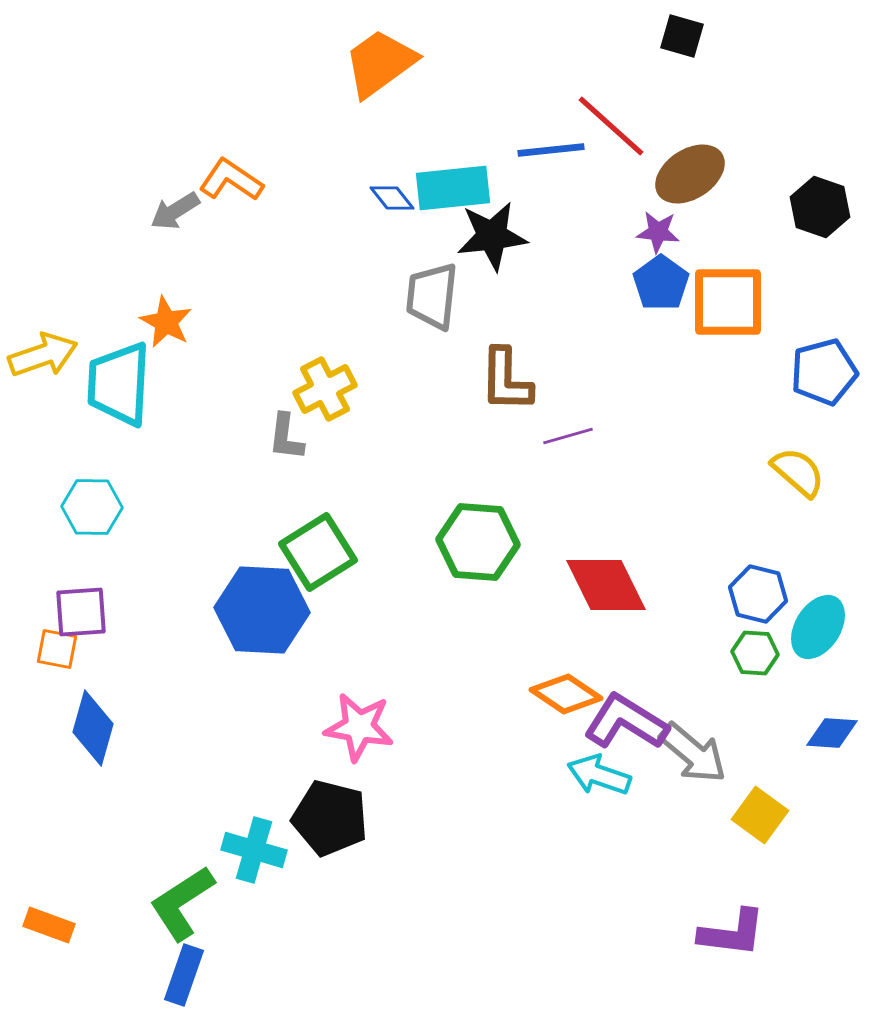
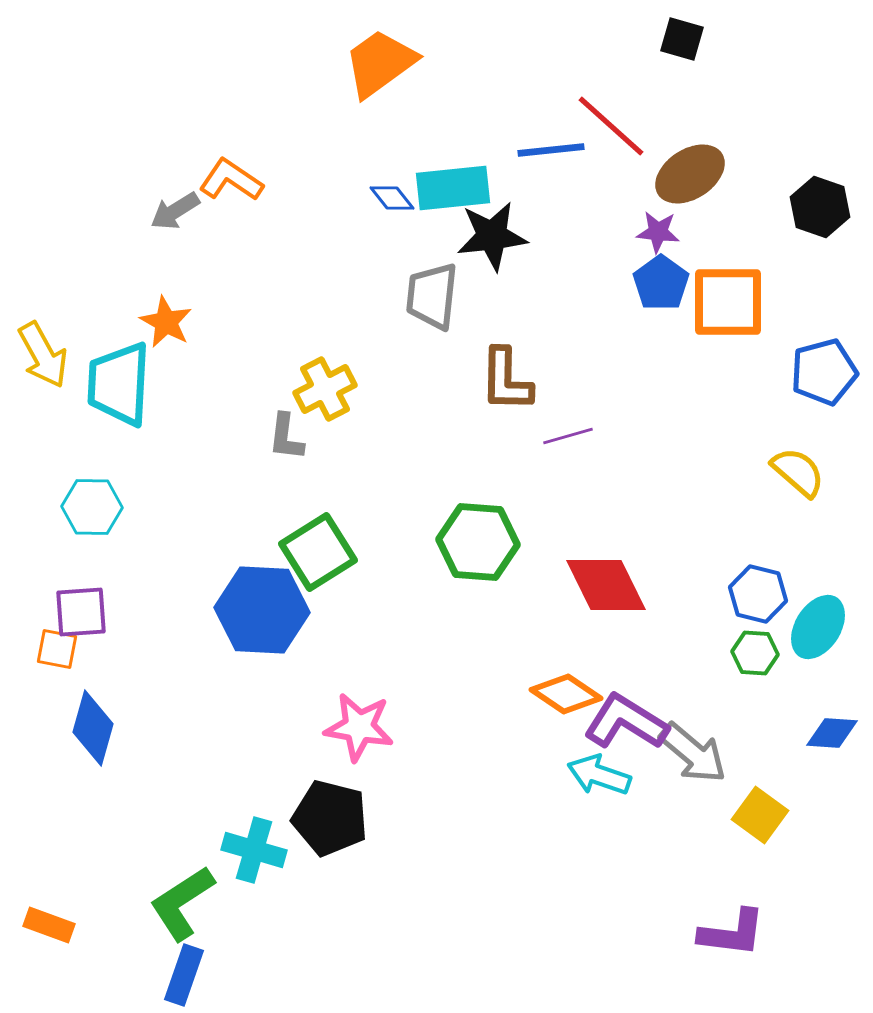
black square at (682, 36): moved 3 px down
yellow arrow at (43, 355): rotated 80 degrees clockwise
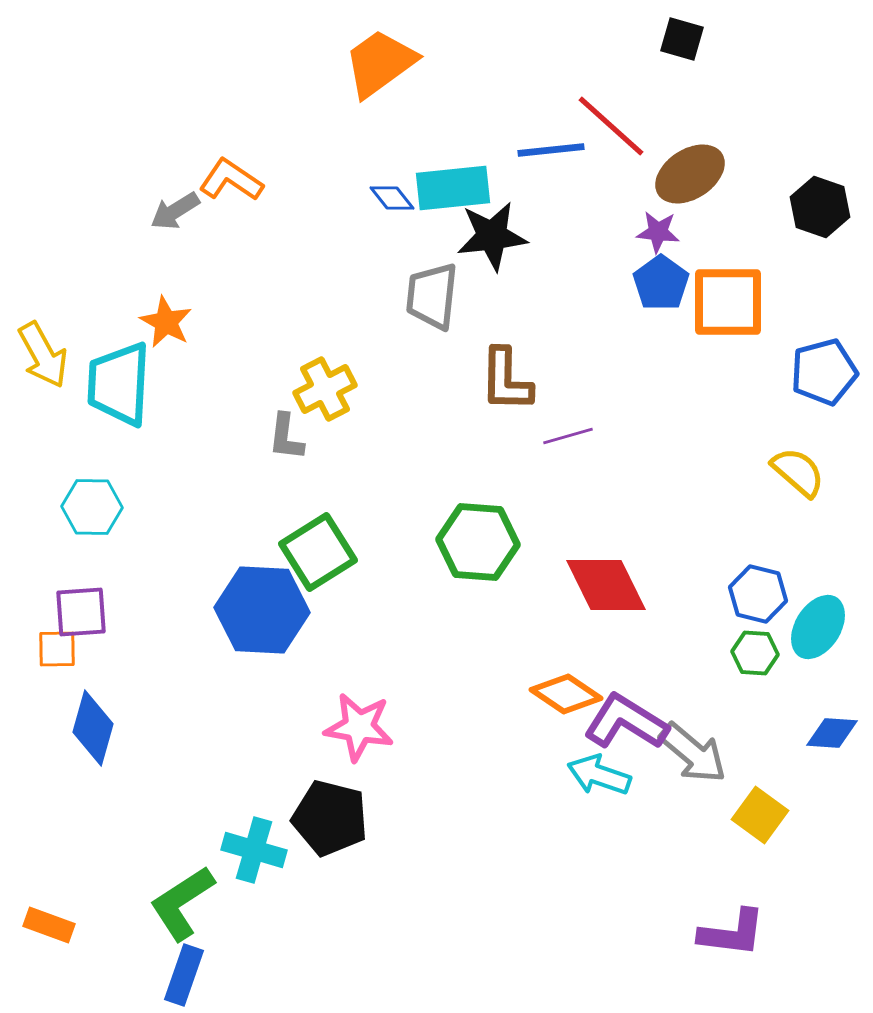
orange square at (57, 649): rotated 12 degrees counterclockwise
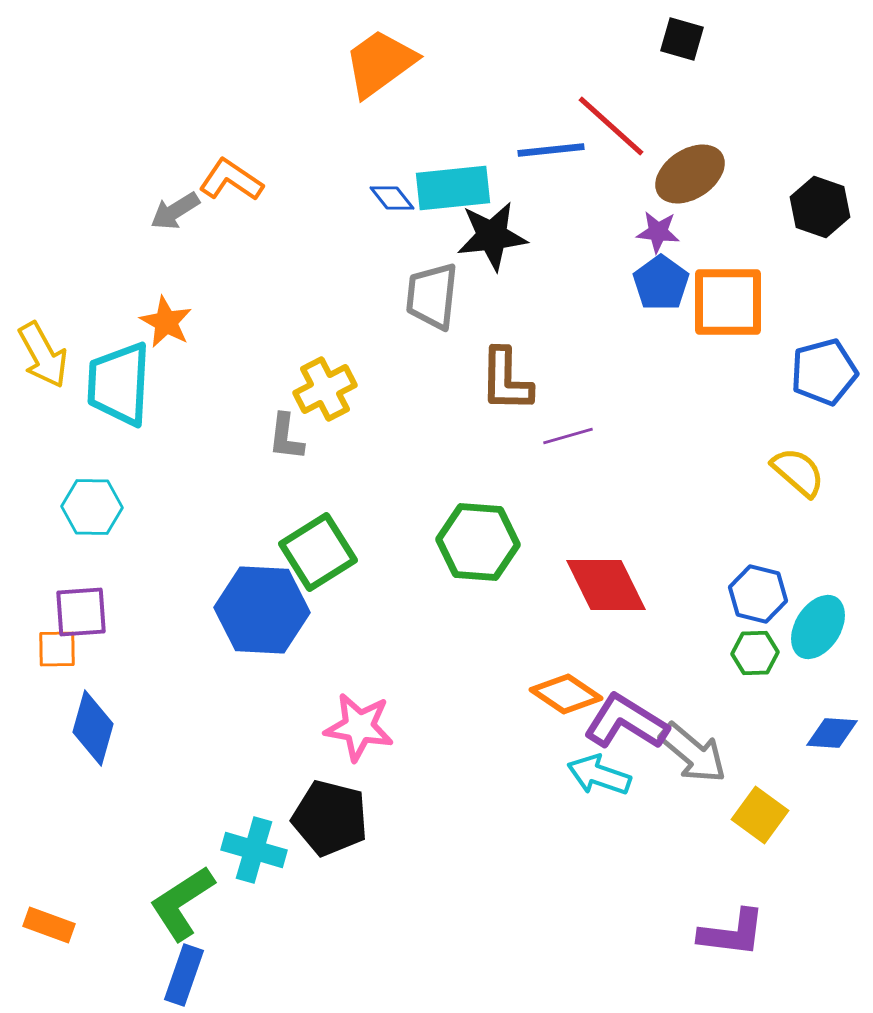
green hexagon at (755, 653): rotated 6 degrees counterclockwise
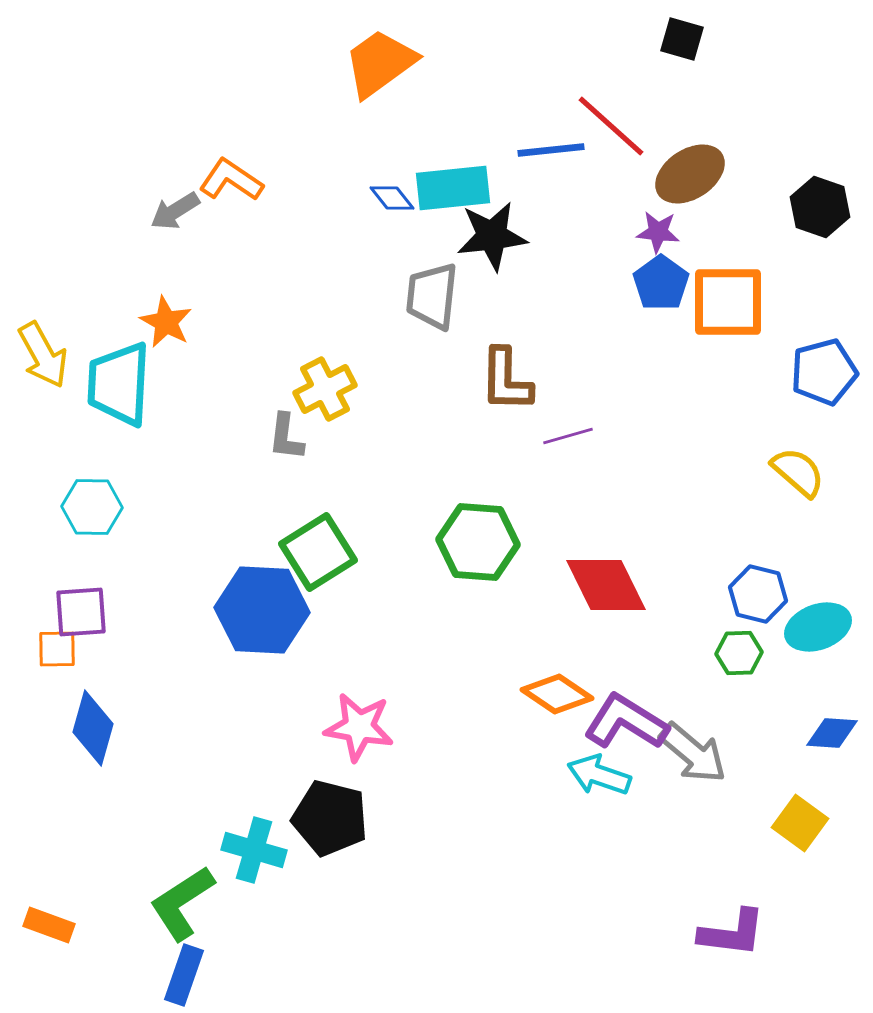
cyan ellipse at (818, 627): rotated 38 degrees clockwise
green hexagon at (755, 653): moved 16 px left
orange diamond at (566, 694): moved 9 px left
yellow square at (760, 815): moved 40 px right, 8 px down
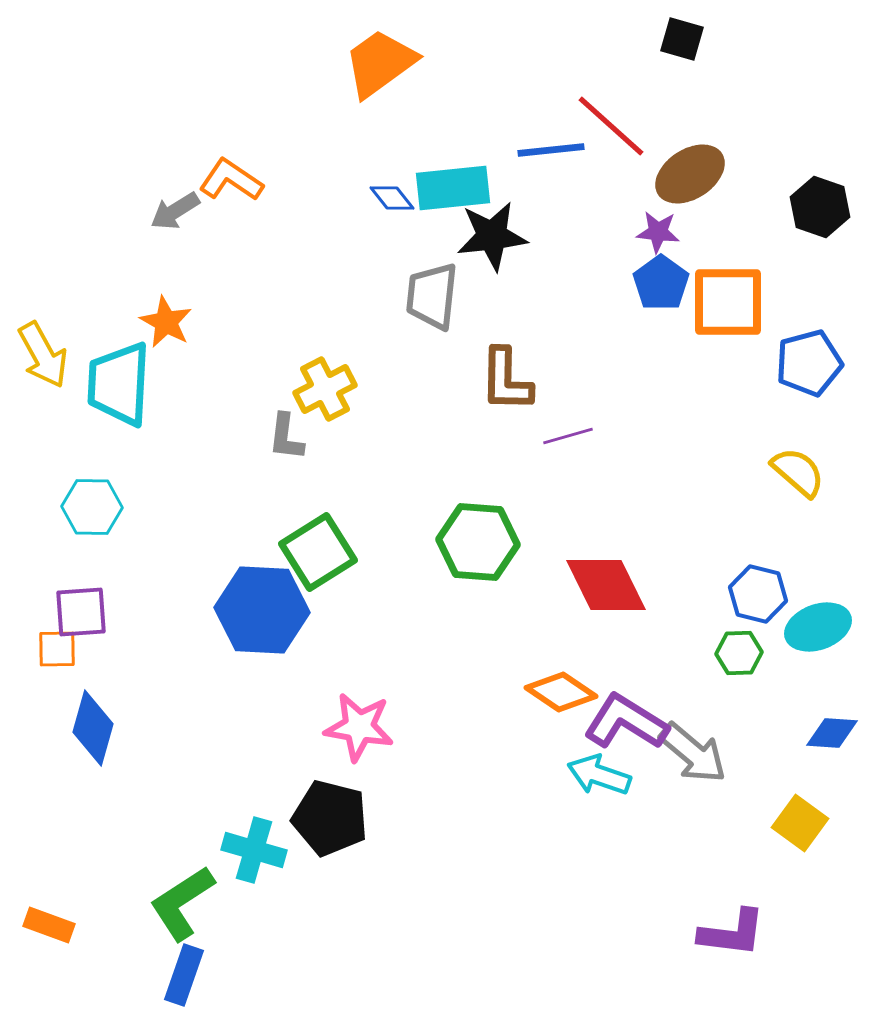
blue pentagon at (824, 372): moved 15 px left, 9 px up
orange diamond at (557, 694): moved 4 px right, 2 px up
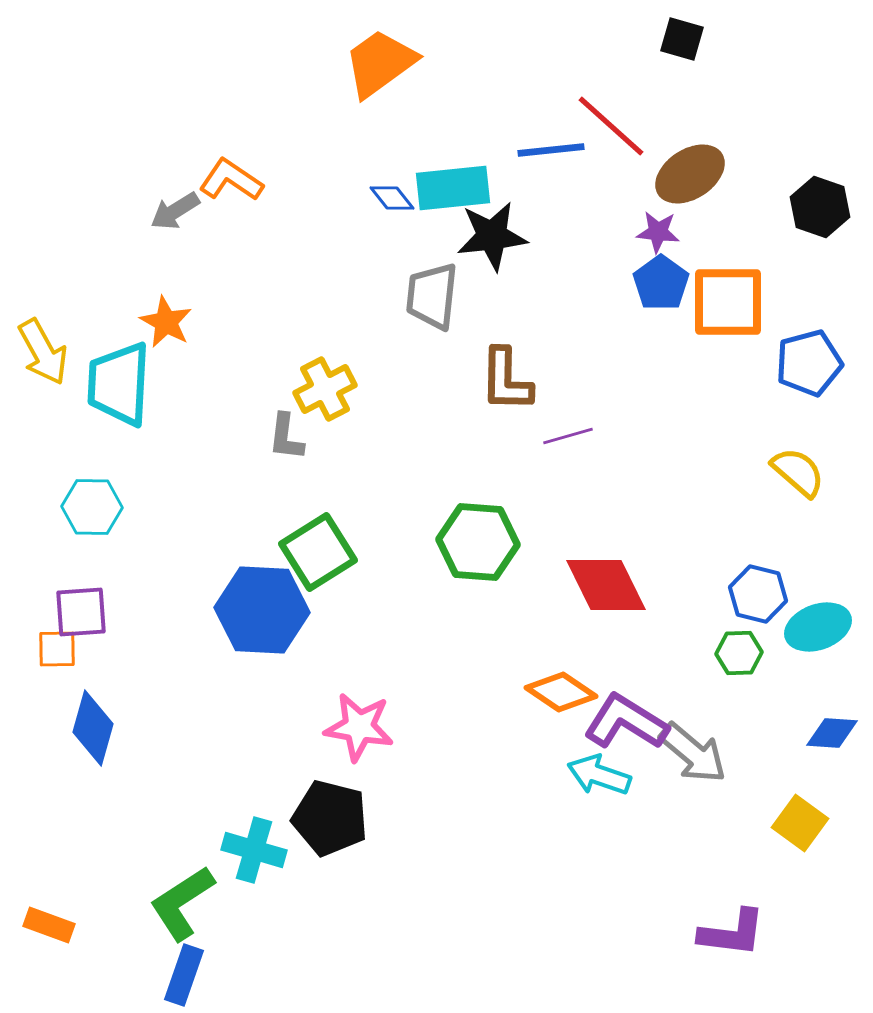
yellow arrow at (43, 355): moved 3 px up
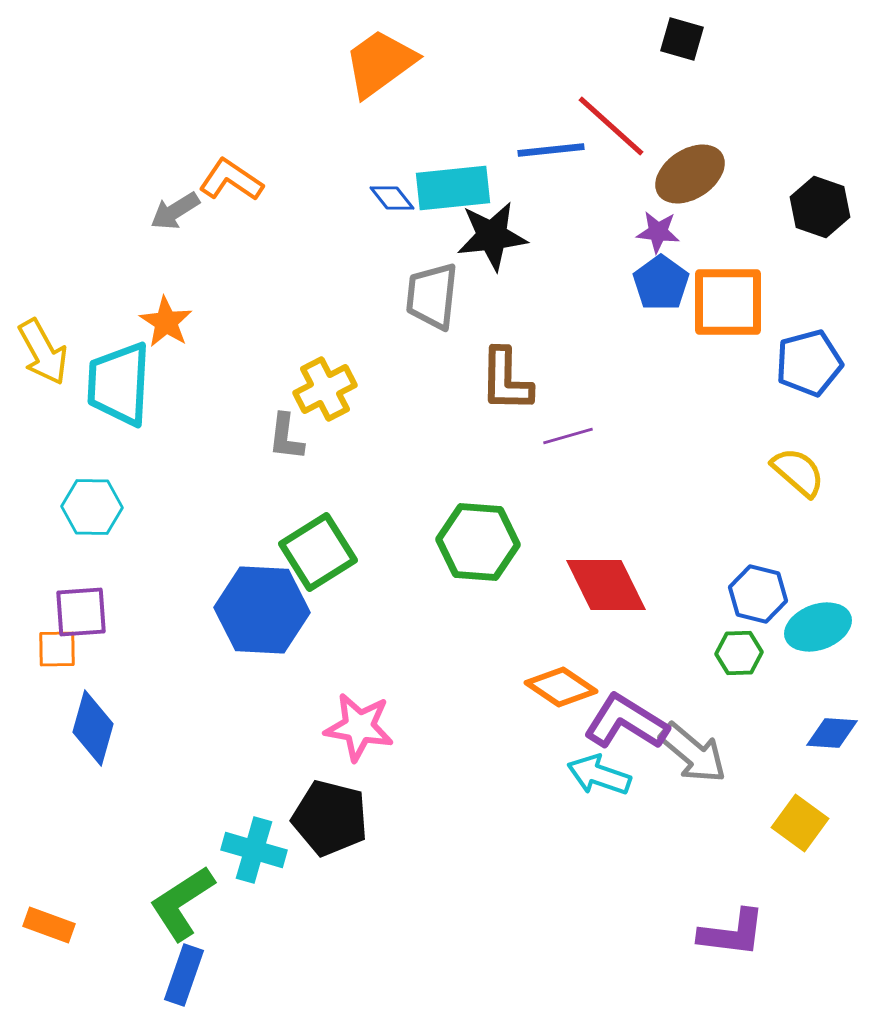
orange star at (166, 322): rotated 4 degrees clockwise
orange diamond at (561, 692): moved 5 px up
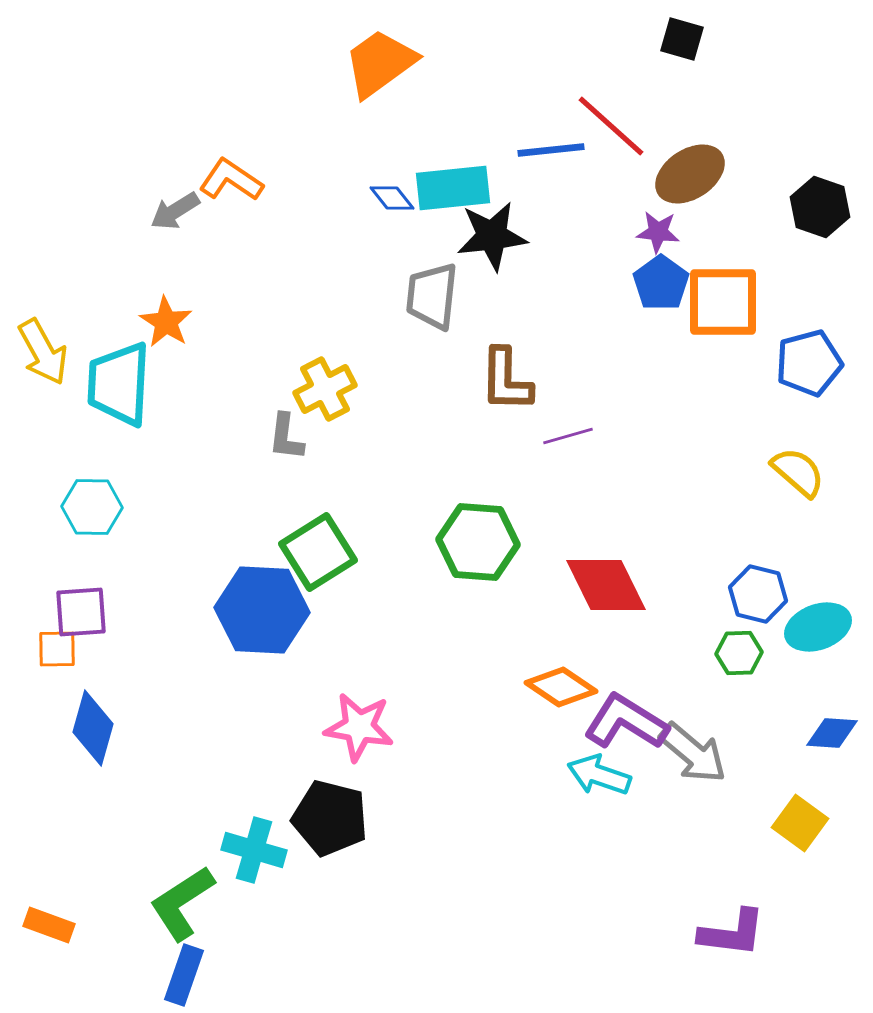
orange square at (728, 302): moved 5 px left
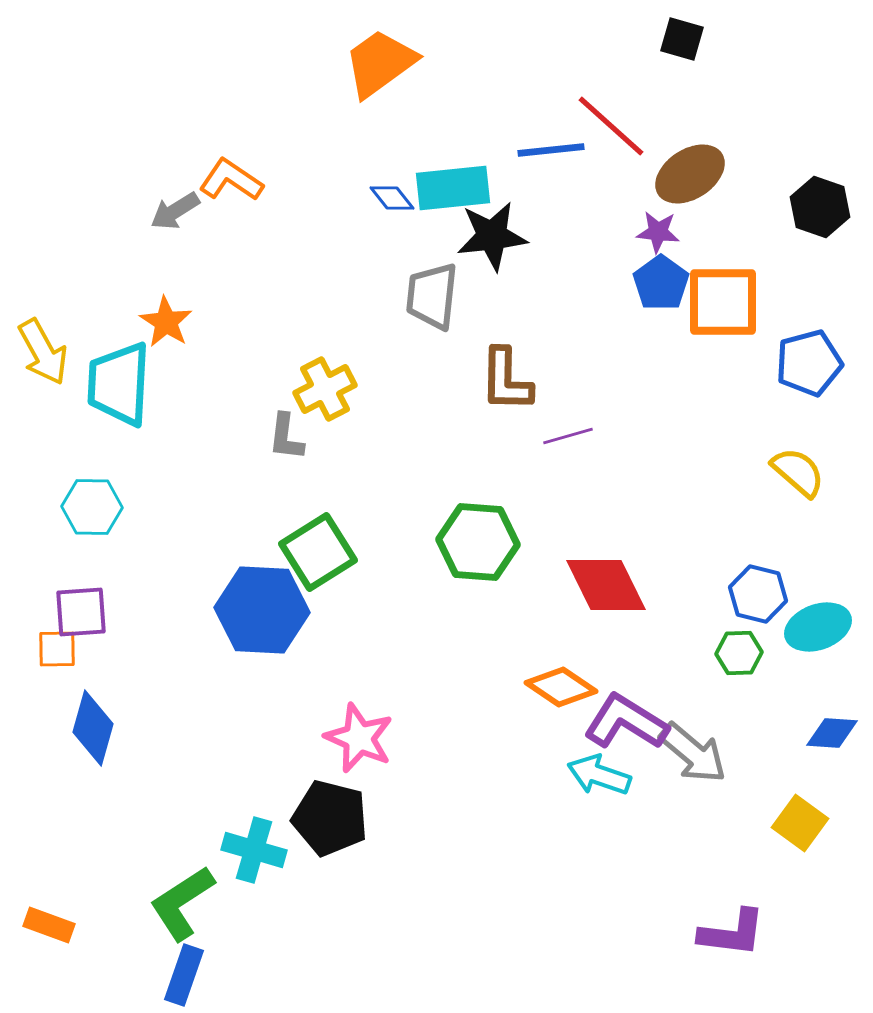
pink star at (359, 727): moved 11 px down; rotated 14 degrees clockwise
